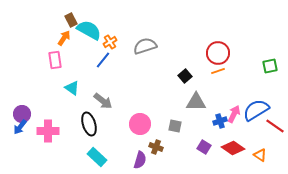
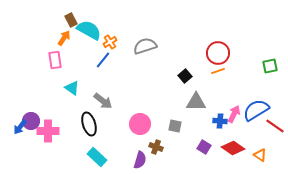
purple circle: moved 9 px right, 7 px down
blue cross: rotated 24 degrees clockwise
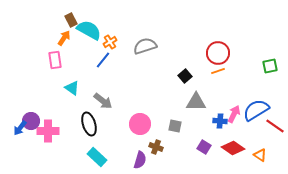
blue arrow: moved 1 px down
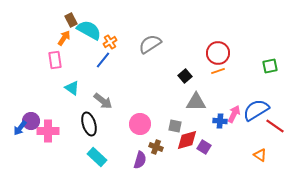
gray semicircle: moved 5 px right, 2 px up; rotated 15 degrees counterclockwise
red diamond: moved 46 px left, 8 px up; rotated 50 degrees counterclockwise
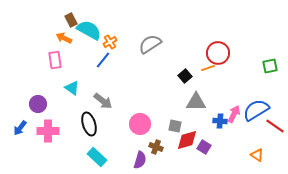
orange arrow: rotated 98 degrees counterclockwise
orange line: moved 10 px left, 3 px up
purple circle: moved 7 px right, 17 px up
orange triangle: moved 3 px left
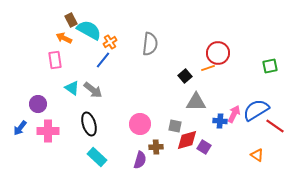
gray semicircle: rotated 130 degrees clockwise
gray arrow: moved 10 px left, 11 px up
brown cross: rotated 24 degrees counterclockwise
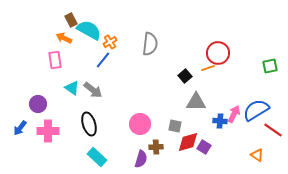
red line: moved 2 px left, 4 px down
red diamond: moved 1 px right, 2 px down
purple semicircle: moved 1 px right, 1 px up
